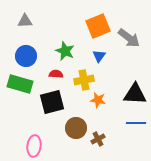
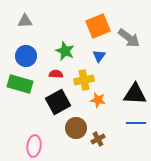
black square: moved 6 px right; rotated 15 degrees counterclockwise
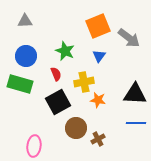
red semicircle: rotated 64 degrees clockwise
yellow cross: moved 2 px down
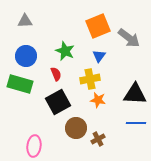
yellow cross: moved 6 px right, 3 px up
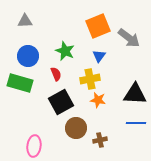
blue circle: moved 2 px right
green rectangle: moved 1 px up
black square: moved 3 px right
brown cross: moved 2 px right, 1 px down; rotated 16 degrees clockwise
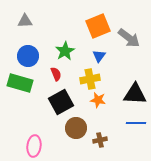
green star: rotated 18 degrees clockwise
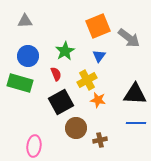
yellow cross: moved 3 px left, 1 px down; rotated 18 degrees counterclockwise
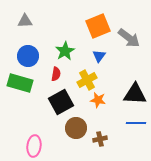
red semicircle: rotated 32 degrees clockwise
brown cross: moved 1 px up
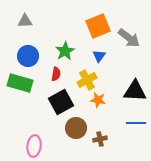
black triangle: moved 3 px up
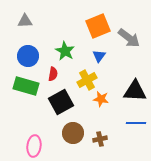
green star: rotated 12 degrees counterclockwise
red semicircle: moved 3 px left
green rectangle: moved 6 px right, 3 px down
orange star: moved 3 px right, 1 px up
brown circle: moved 3 px left, 5 px down
